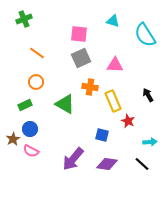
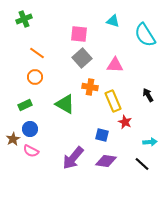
gray square: moved 1 px right; rotated 18 degrees counterclockwise
orange circle: moved 1 px left, 5 px up
red star: moved 3 px left, 1 px down
purple arrow: moved 1 px up
purple diamond: moved 1 px left, 3 px up
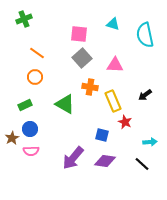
cyan triangle: moved 3 px down
cyan semicircle: rotated 20 degrees clockwise
black arrow: moved 3 px left; rotated 96 degrees counterclockwise
brown star: moved 1 px left, 1 px up
pink semicircle: rotated 28 degrees counterclockwise
purple diamond: moved 1 px left
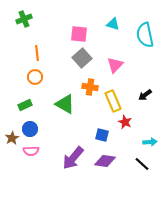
orange line: rotated 49 degrees clockwise
pink triangle: rotated 48 degrees counterclockwise
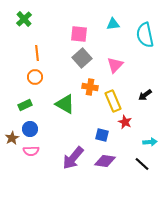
green cross: rotated 21 degrees counterclockwise
cyan triangle: rotated 24 degrees counterclockwise
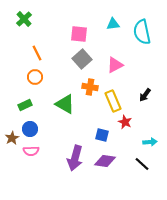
cyan semicircle: moved 3 px left, 3 px up
orange line: rotated 21 degrees counterclockwise
gray square: moved 1 px down
pink triangle: rotated 18 degrees clockwise
black arrow: rotated 16 degrees counterclockwise
purple arrow: moved 2 px right; rotated 25 degrees counterclockwise
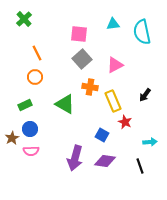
blue square: rotated 16 degrees clockwise
black line: moved 2 px left, 2 px down; rotated 28 degrees clockwise
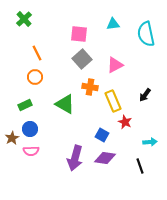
cyan semicircle: moved 4 px right, 2 px down
purple diamond: moved 3 px up
